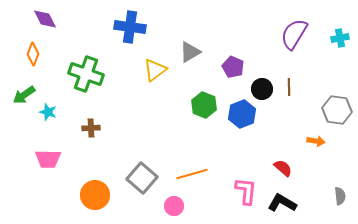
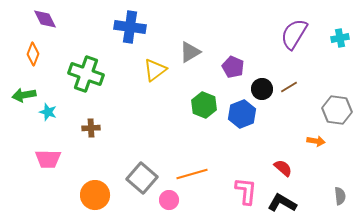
brown line: rotated 60 degrees clockwise
green arrow: rotated 25 degrees clockwise
pink circle: moved 5 px left, 6 px up
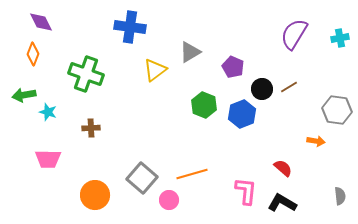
purple diamond: moved 4 px left, 3 px down
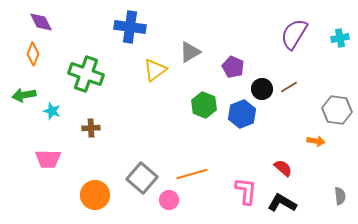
cyan star: moved 4 px right, 1 px up
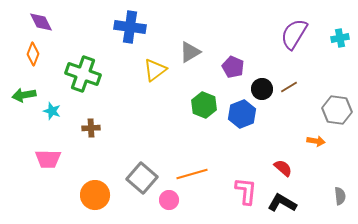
green cross: moved 3 px left
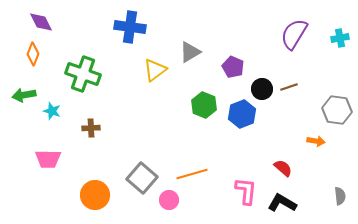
brown line: rotated 12 degrees clockwise
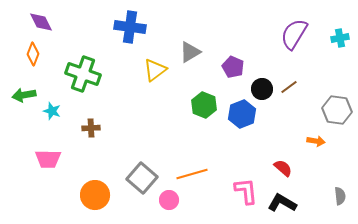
brown line: rotated 18 degrees counterclockwise
pink L-shape: rotated 12 degrees counterclockwise
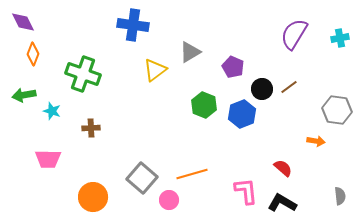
purple diamond: moved 18 px left
blue cross: moved 3 px right, 2 px up
orange circle: moved 2 px left, 2 px down
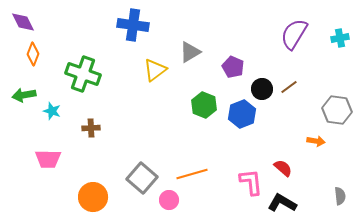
pink L-shape: moved 5 px right, 9 px up
